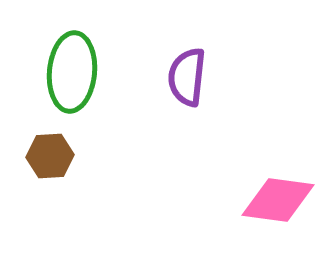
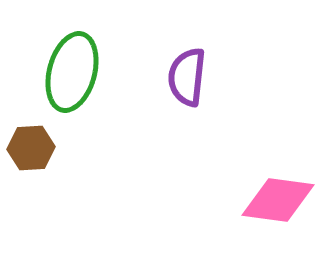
green ellipse: rotated 10 degrees clockwise
brown hexagon: moved 19 px left, 8 px up
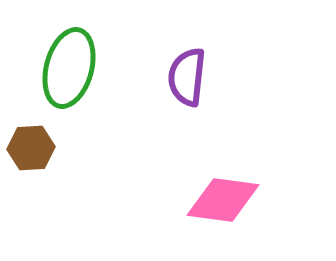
green ellipse: moved 3 px left, 4 px up
pink diamond: moved 55 px left
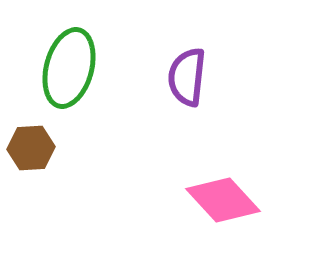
pink diamond: rotated 40 degrees clockwise
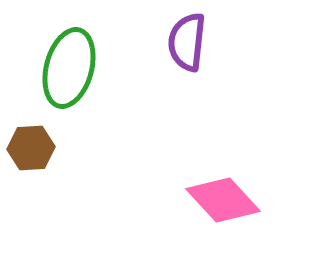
purple semicircle: moved 35 px up
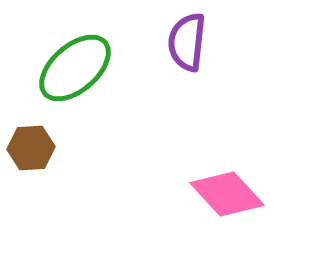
green ellipse: moved 6 px right; rotated 34 degrees clockwise
pink diamond: moved 4 px right, 6 px up
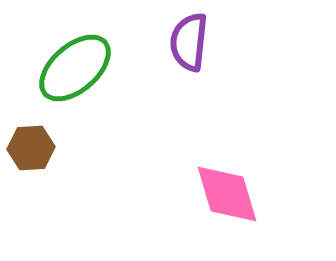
purple semicircle: moved 2 px right
pink diamond: rotated 26 degrees clockwise
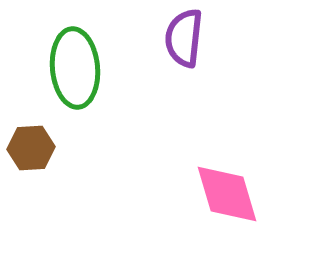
purple semicircle: moved 5 px left, 4 px up
green ellipse: rotated 54 degrees counterclockwise
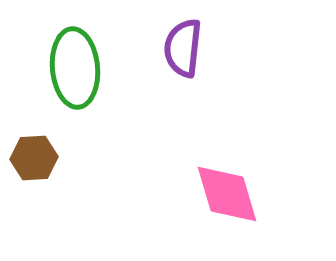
purple semicircle: moved 1 px left, 10 px down
brown hexagon: moved 3 px right, 10 px down
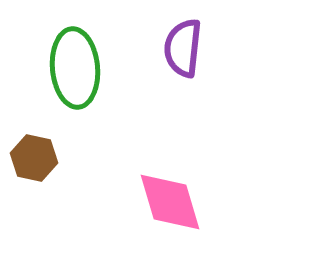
brown hexagon: rotated 15 degrees clockwise
pink diamond: moved 57 px left, 8 px down
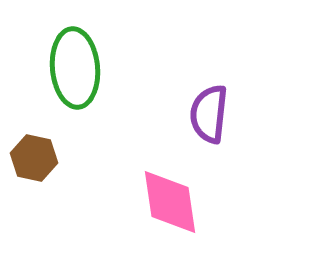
purple semicircle: moved 26 px right, 66 px down
pink diamond: rotated 8 degrees clockwise
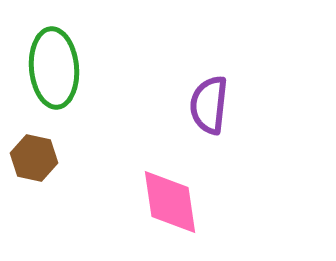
green ellipse: moved 21 px left
purple semicircle: moved 9 px up
